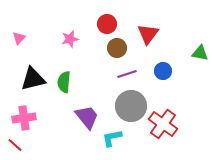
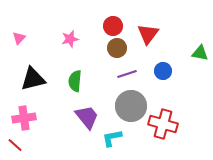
red circle: moved 6 px right, 2 px down
green semicircle: moved 11 px right, 1 px up
red cross: rotated 20 degrees counterclockwise
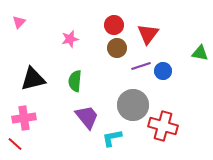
red circle: moved 1 px right, 1 px up
pink triangle: moved 16 px up
purple line: moved 14 px right, 8 px up
gray circle: moved 2 px right, 1 px up
red cross: moved 2 px down
red line: moved 1 px up
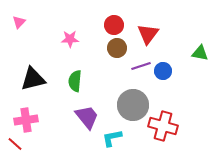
pink star: rotated 12 degrees clockwise
pink cross: moved 2 px right, 2 px down
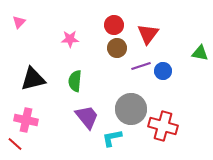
gray circle: moved 2 px left, 4 px down
pink cross: rotated 20 degrees clockwise
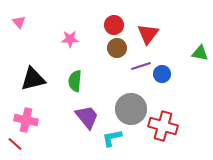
pink triangle: rotated 24 degrees counterclockwise
blue circle: moved 1 px left, 3 px down
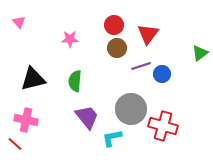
green triangle: rotated 48 degrees counterclockwise
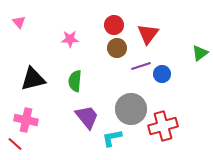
red cross: rotated 32 degrees counterclockwise
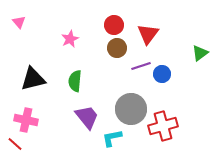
pink star: rotated 24 degrees counterclockwise
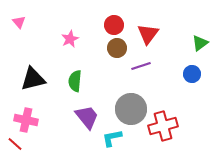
green triangle: moved 10 px up
blue circle: moved 30 px right
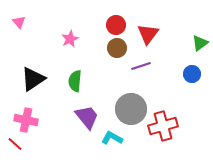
red circle: moved 2 px right
black triangle: rotated 20 degrees counterclockwise
cyan L-shape: rotated 40 degrees clockwise
